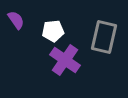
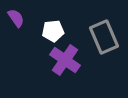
purple semicircle: moved 2 px up
gray rectangle: rotated 36 degrees counterclockwise
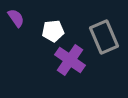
purple cross: moved 5 px right
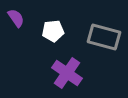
gray rectangle: rotated 52 degrees counterclockwise
purple cross: moved 3 px left, 13 px down
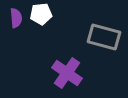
purple semicircle: rotated 30 degrees clockwise
white pentagon: moved 12 px left, 17 px up
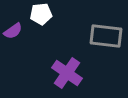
purple semicircle: moved 3 px left, 13 px down; rotated 60 degrees clockwise
gray rectangle: moved 2 px right, 1 px up; rotated 8 degrees counterclockwise
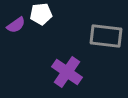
purple semicircle: moved 3 px right, 6 px up
purple cross: moved 1 px up
